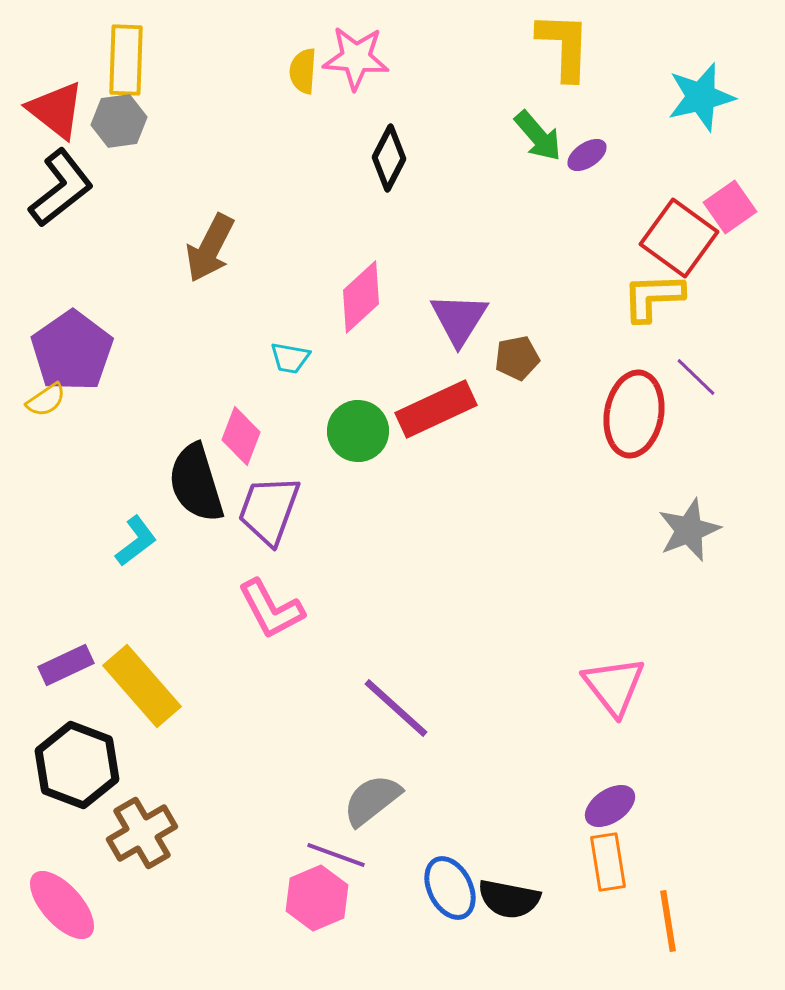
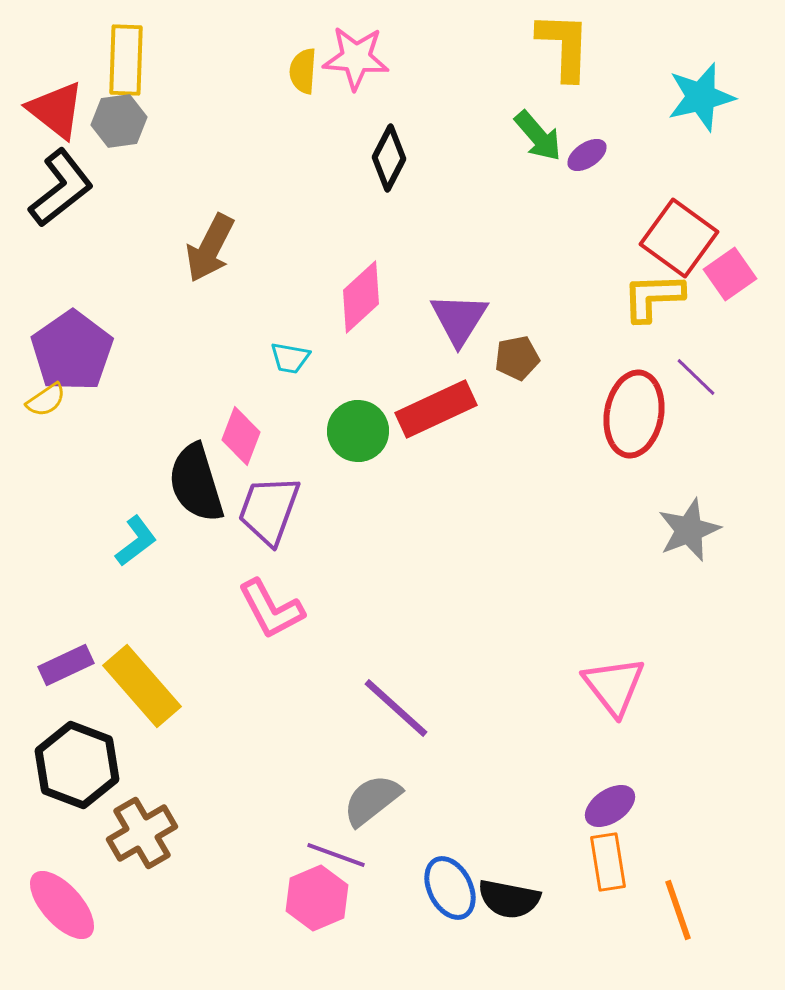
pink square at (730, 207): moved 67 px down
orange line at (668, 921): moved 10 px right, 11 px up; rotated 10 degrees counterclockwise
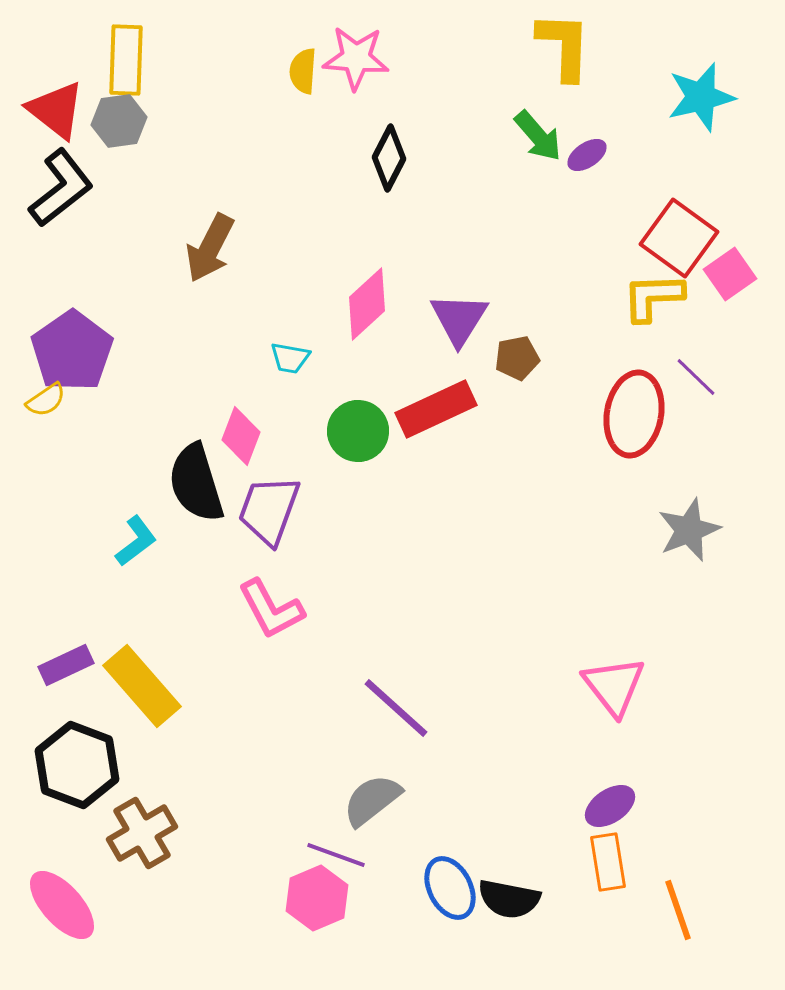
pink diamond at (361, 297): moved 6 px right, 7 px down
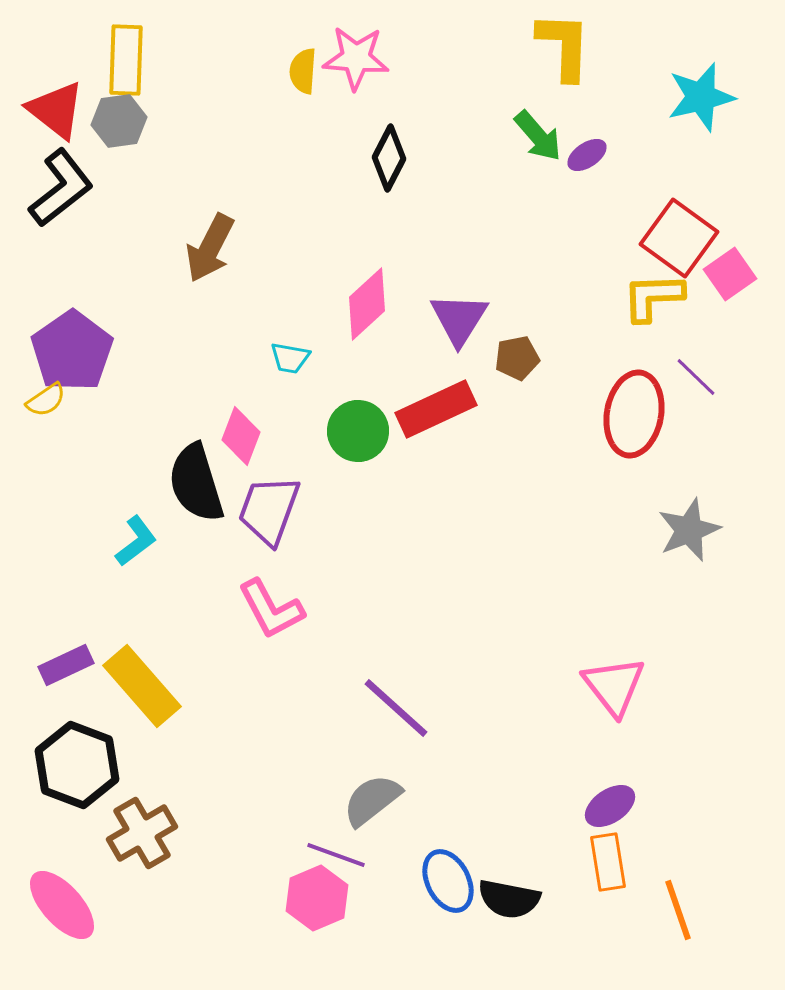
blue ellipse at (450, 888): moved 2 px left, 7 px up
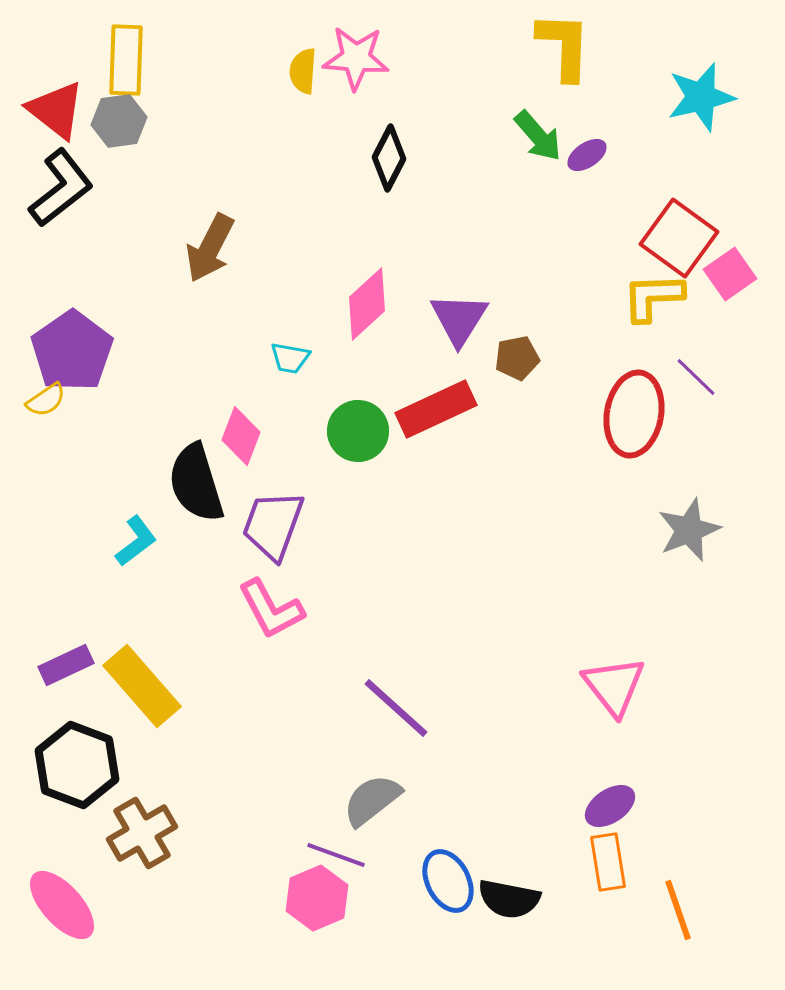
purple trapezoid at (269, 510): moved 4 px right, 15 px down
